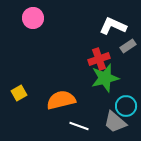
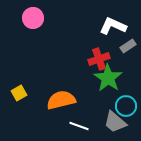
green star: moved 3 px right; rotated 24 degrees counterclockwise
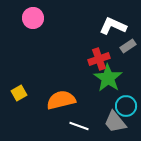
gray trapezoid: rotated 10 degrees clockwise
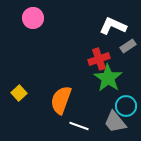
yellow square: rotated 14 degrees counterclockwise
orange semicircle: rotated 56 degrees counterclockwise
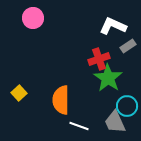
orange semicircle: rotated 20 degrees counterclockwise
cyan circle: moved 1 px right
gray trapezoid: rotated 15 degrees clockwise
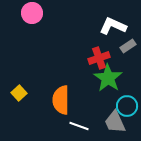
pink circle: moved 1 px left, 5 px up
red cross: moved 1 px up
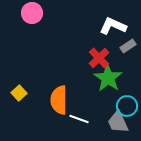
red cross: rotated 25 degrees counterclockwise
orange semicircle: moved 2 px left
gray trapezoid: moved 3 px right
white line: moved 7 px up
